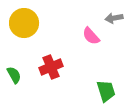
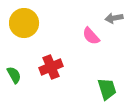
green trapezoid: moved 1 px right, 2 px up
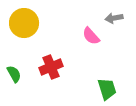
green semicircle: moved 1 px up
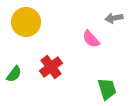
yellow circle: moved 2 px right, 1 px up
pink semicircle: moved 3 px down
red cross: rotated 15 degrees counterclockwise
green semicircle: rotated 66 degrees clockwise
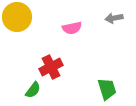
yellow circle: moved 9 px left, 5 px up
pink semicircle: moved 19 px left, 11 px up; rotated 60 degrees counterclockwise
red cross: rotated 10 degrees clockwise
green semicircle: moved 19 px right, 16 px down
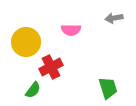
yellow circle: moved 9 px right, 25 px down
pink semicircle: moved 1 px left, 2 px down; rotated 12 degrees clockwise
green trapezoid: moved 1 px right, 1 px up
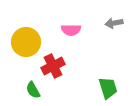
gray arrow: moved 5 px down
red cross: moved 2 px right, 1 px up
green semicircle: rotated 114 degrees clockwise
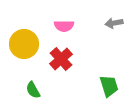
pink semicircle: moved 7 px left, 4 px up
yellow circle: moved 2 px left, 2 px down
red cross: moved 8 px right, 7 px up; rotated 15 degrees counterclockwise
green trapezoid: moved 1 px right, 2 px up
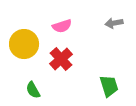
pink semicircle: moved 2 px left; rotated 18 degrees counterclockwise
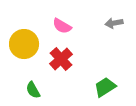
pink semicircle: rotated 48 degrees clockwise
green trapezoid: moved 4 px left, 1 px down; rotated 105 degrees counterclockwise
